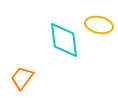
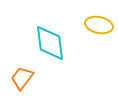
cyan diamond: moved 14 px left, 3 px down
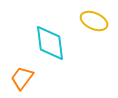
yellow ellipse: moved 5 px left, 4 px up; rotated 12 degrees clockwise
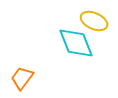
cyan diamond: moved 26 px right; rotated 15 degrees counterclockwise
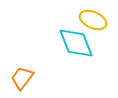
yellow ellipse: moved 1 px left, 1 px up
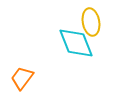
yellow ellipse: moved 2 px left, 2 px down; rotated 56 degrees clockwise
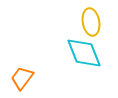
cyan diamond: moved 8 px right, 10 px down
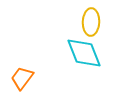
yellow ellipse: rotated 12 degrees clockwise
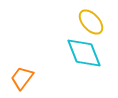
yellow ellipse: rotated 44 degrees counterclockwise
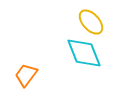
orange trapezoid: moved 4 px right, 3 px up
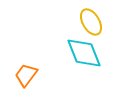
yellow ellipse: rotated 12 degrees clockwise
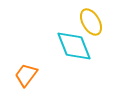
cyan diamond: moved 10 px left, 7 px up
